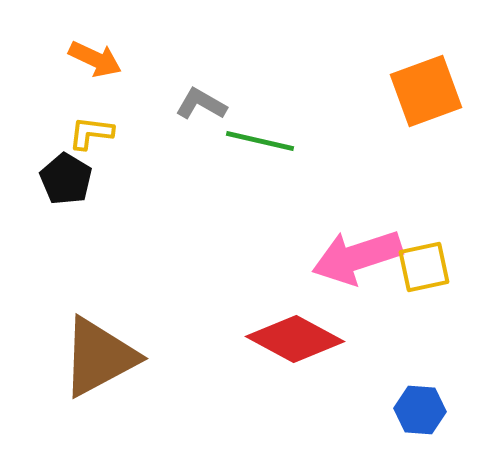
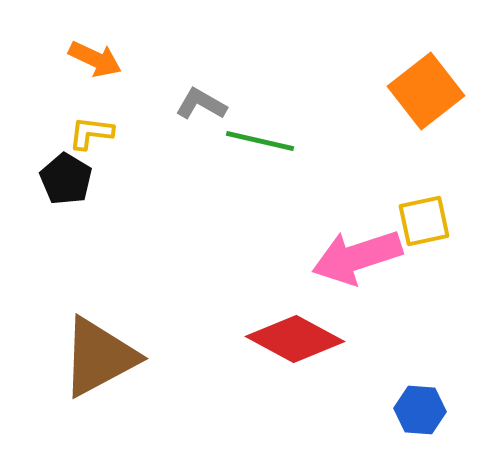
orange square: rotated 18 degrees counterclockwise
yellow square: moved 46 px up
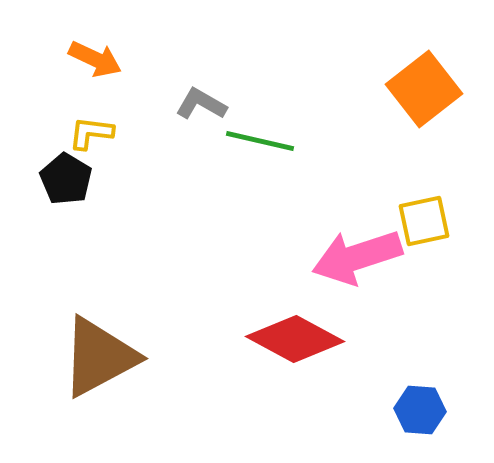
orange square: moved 2 px left, 2 px up
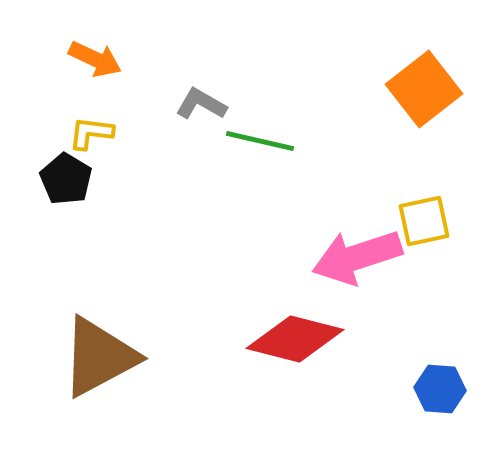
red diamond: rotated 14 degrees counterclockwise
blue hexagon: moved 20 px right, 21 px up
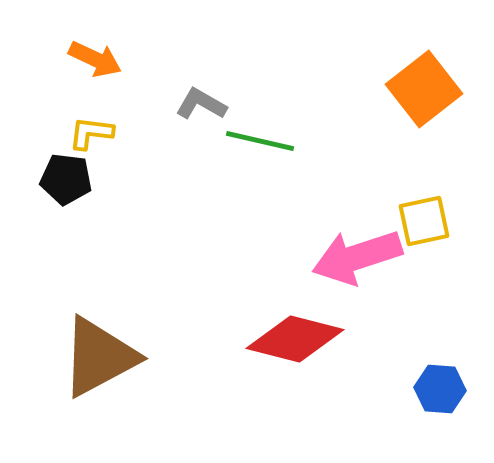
black pentagon: rotated 24 degrees counterclockwise
